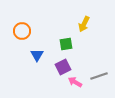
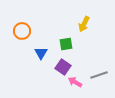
blue triangle: moved 4 px right, 2 px up
purple square: rotated 28 degrees counterclockwise
gray line: moved 1 px up
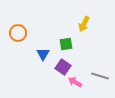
orange circle: moved 4 px left, 2 px down
blue triangle: moved 2 px right, 1 px down
gray line: moved 1 px right, 1 px down; rotated 36 degrees clockwise
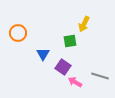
green square: moved 4 px right, 3 px up
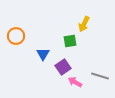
orange circle: moved 2 px left, 3 px down
purple square: rotated 21 degrees clockwise
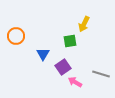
gray line: moved 1 px right, 2 px up
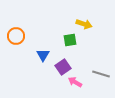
yellow arrow: rotated 98 degrees counterclockwise
green square: moved 1 px up
blue triangle: moved 1 px down
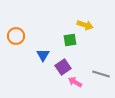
yellow arrow: moved 1 px right, 1 px down
